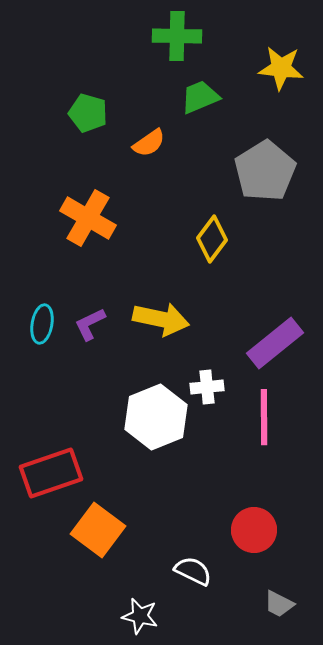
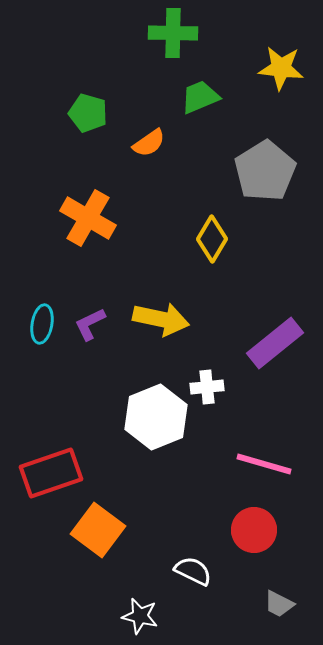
green cross: moved 4 px left, 3 px up
yellow diamond: rotated 6 degrees counterclockwise
pink line: moved 47 px down; rotated 74 degrees counterclockwise
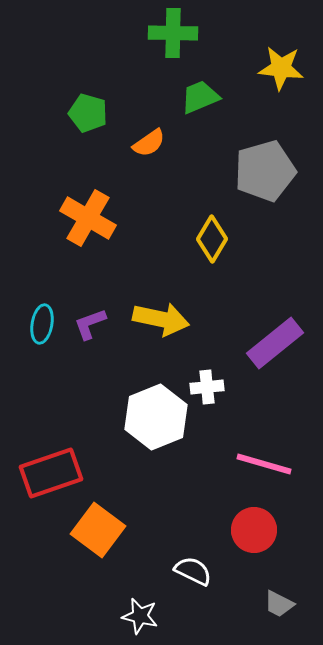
gray pentagon: rotated 16 degrees clockwise
purple L-shape: rotated 6 degrees clockwise
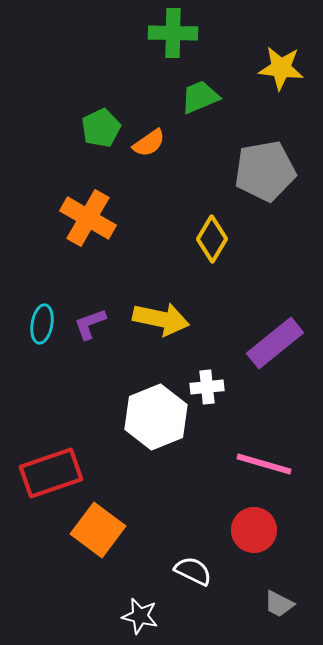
green pentagon: moved 13 px right, 15 px down; rotated 30 degrees clockwise
gray pentagon: rotated 6 degrees clockwise
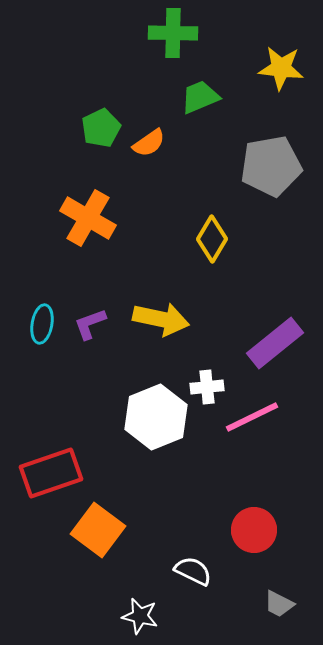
gray pentagon: moved 6 px right, 5 px up
pink line: moved 12 px left, 47 px up; rotated 42 degrees counterclockwise
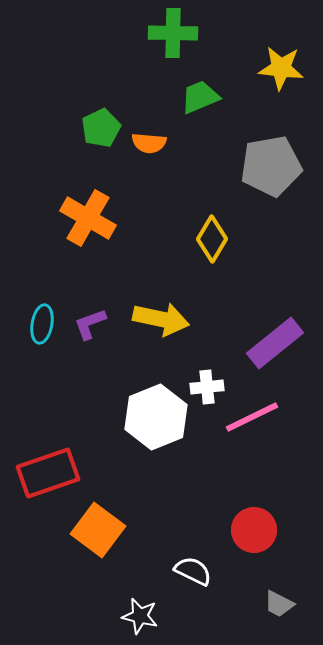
orange semicircle: rotated 40 degrees clockwise
red rectangle: moved 3 px left
